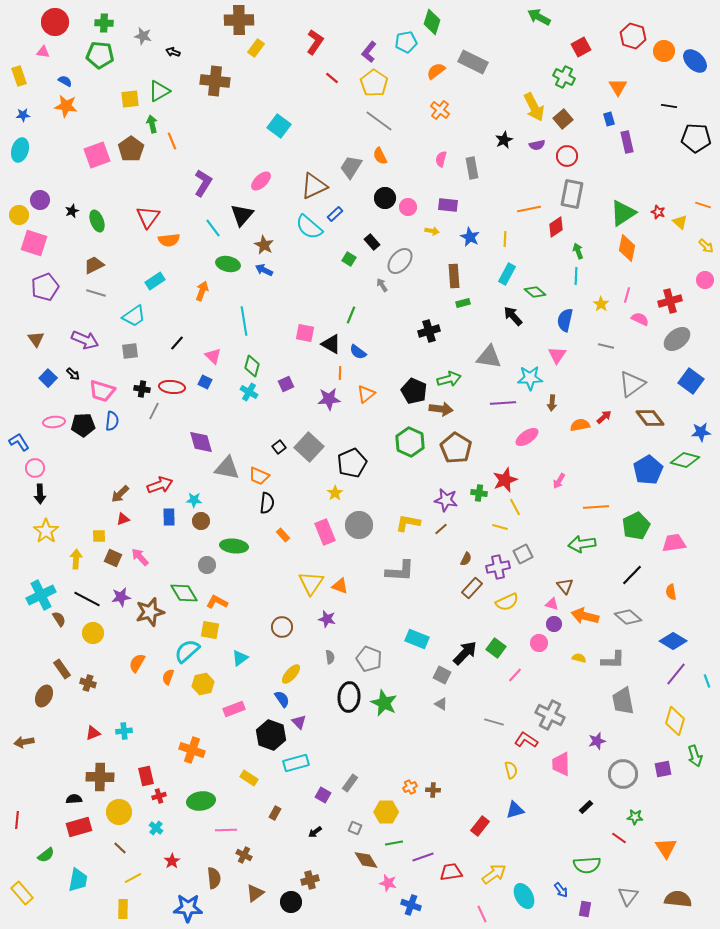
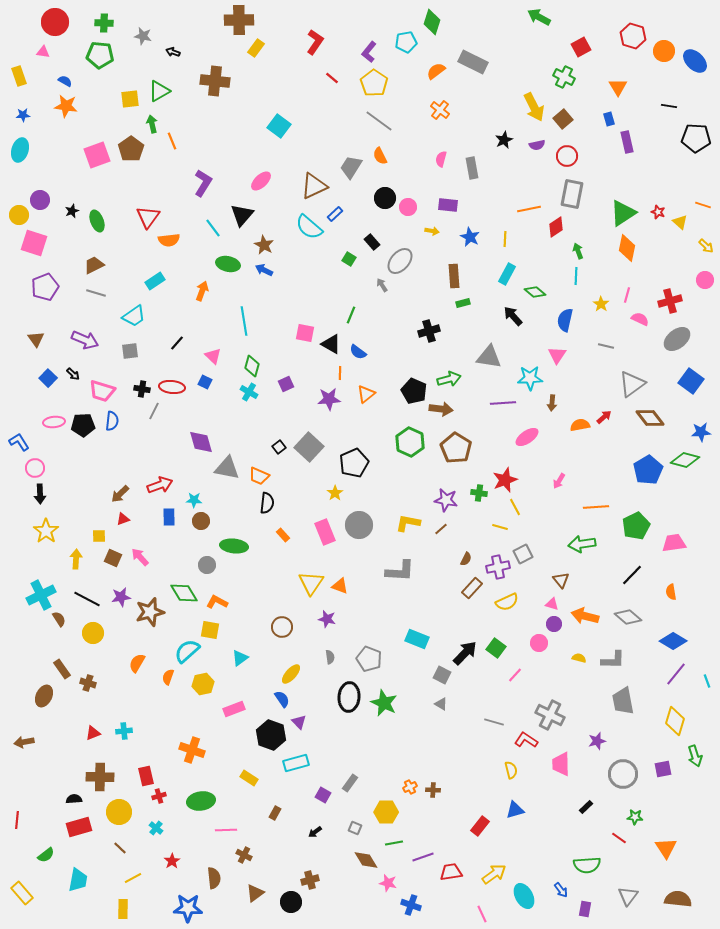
black pentagon at (352, 463): moved 2 px right
brown triangle at (565, 586): moved 4 px left, 6 px up
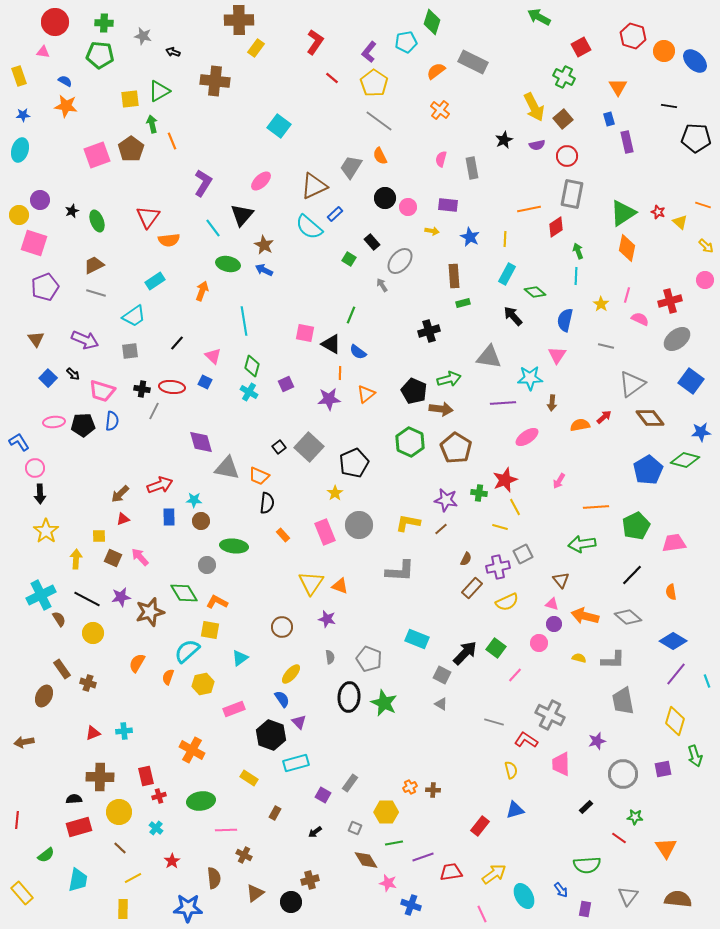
orange cross at (192, 750): rotated 10 degrees clockwise
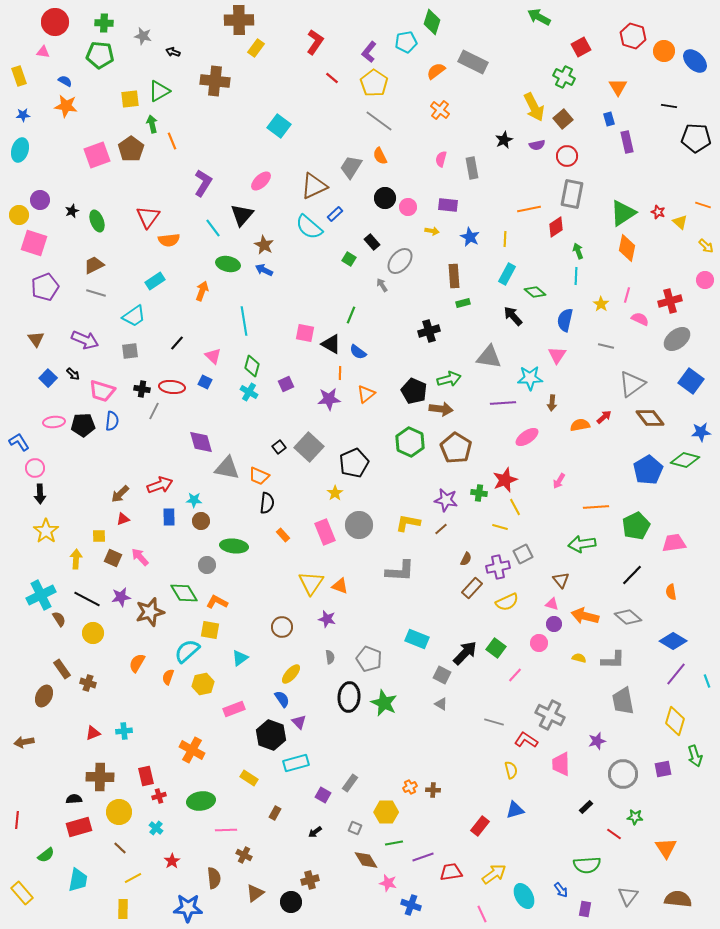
red line at (619, 838): moved 5 px left, 4 px up
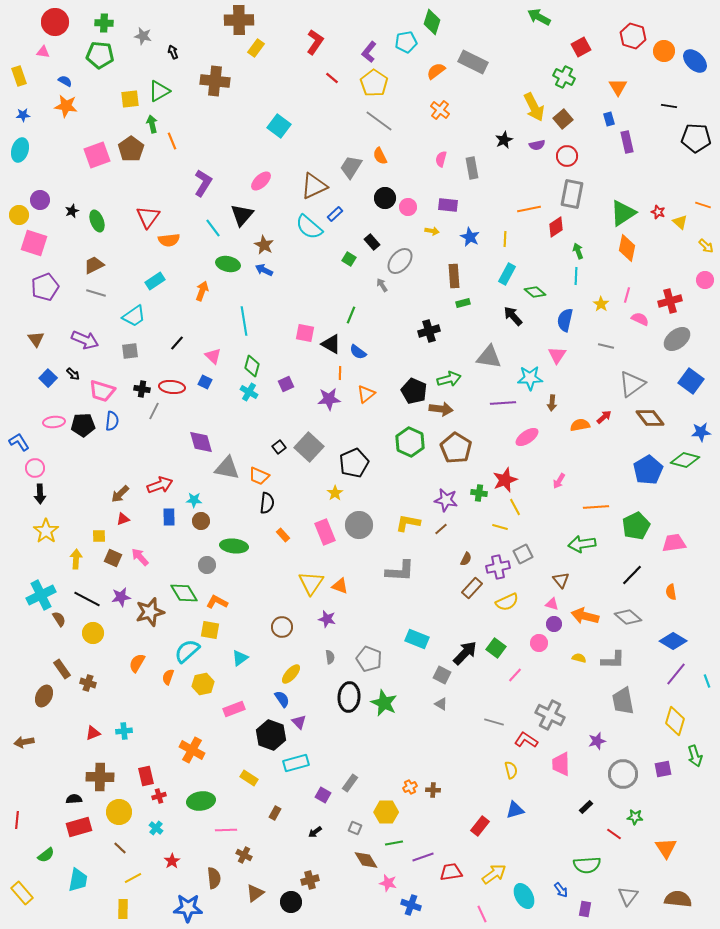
black arrow at (173, 52): rotated 48 degrees clockwise
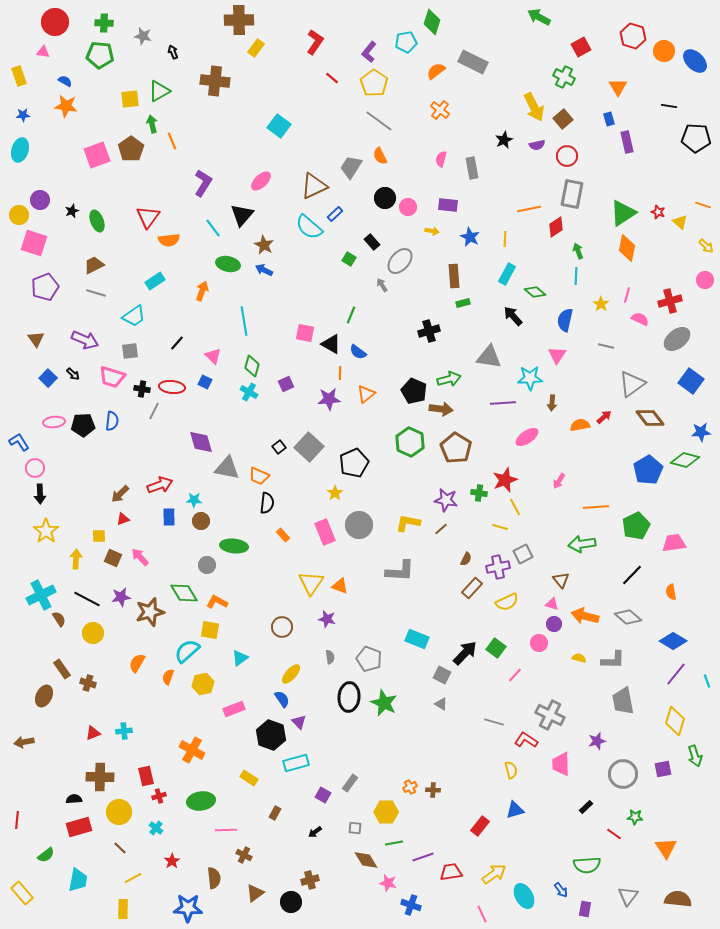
pink trapezoid at (102, 391): moved 10 px right, 14 px up
gray square at (355, 828): rotated 16 degrees counterclockwise
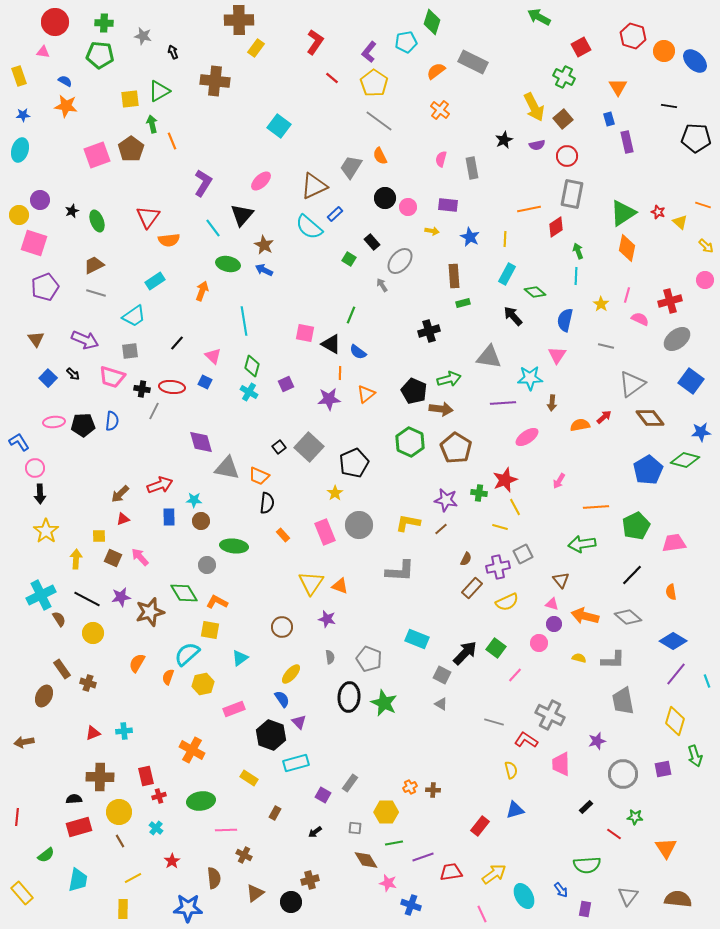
cyan semicircle at (187, 651): moved 3 px down
red line at (17, 820): moved 3 px up
brown line at (120, 848): moved 7 px up; rotated 16 degrees clockwise
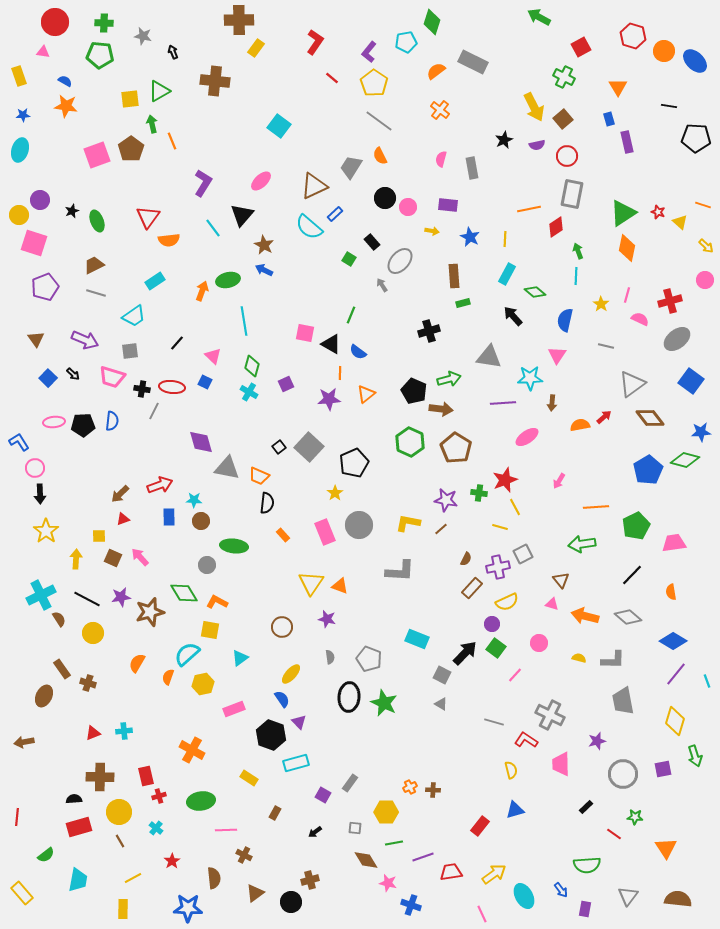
green ellipse at (228, 264): moved 16 px down; rotated 25 degrees counterclockwise
purple circle at (554, 624): moved 62 px left
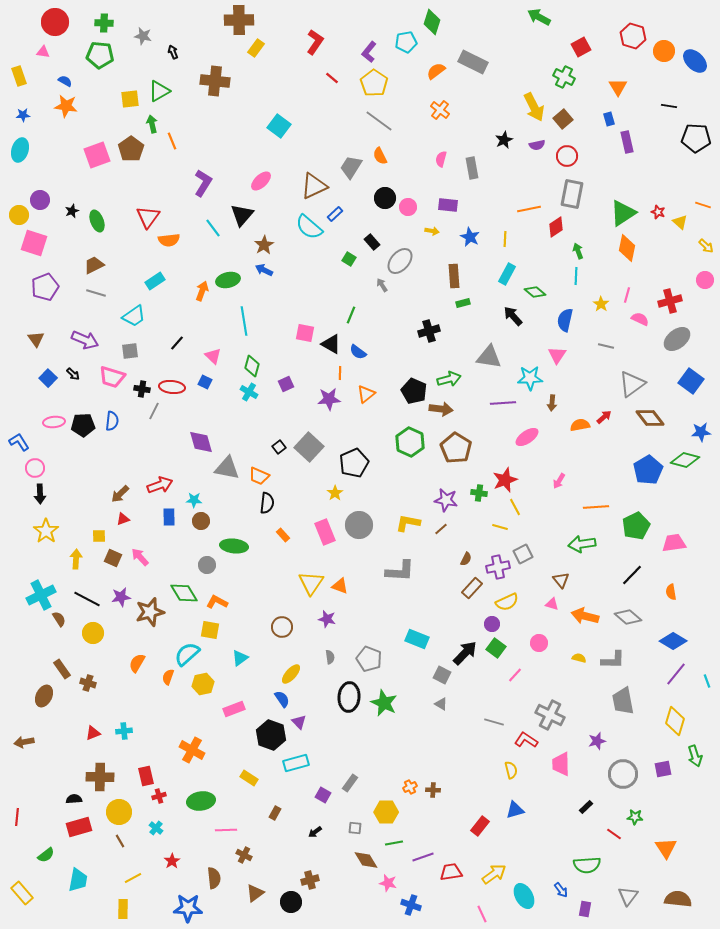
brown star at (264, 245): rotated 12 degrees clockwise
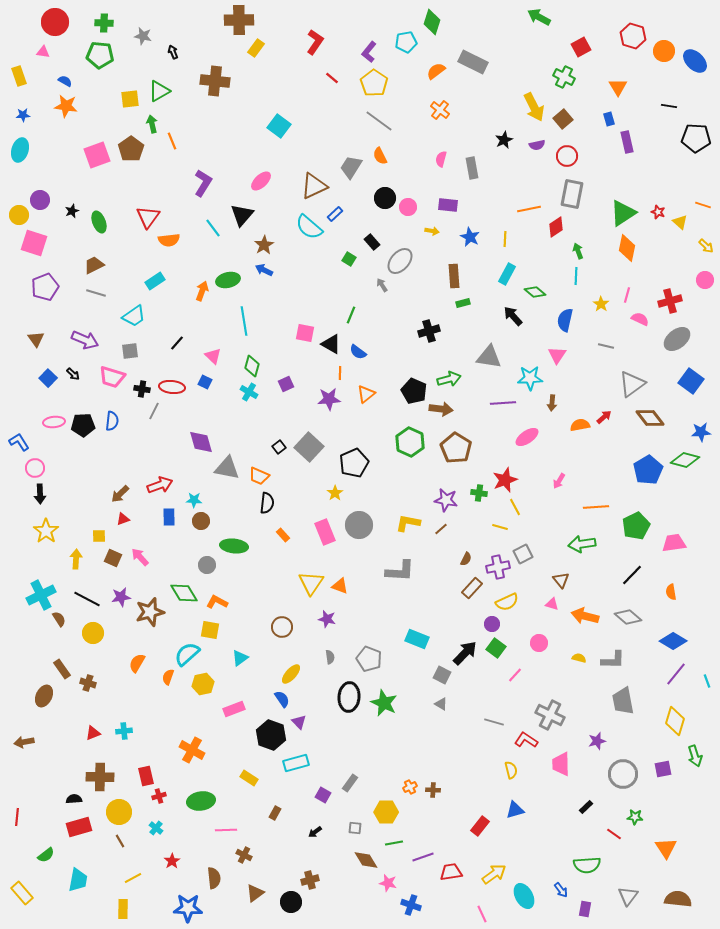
green ellipse at (97, 221): moved 2 px right, 1 px down
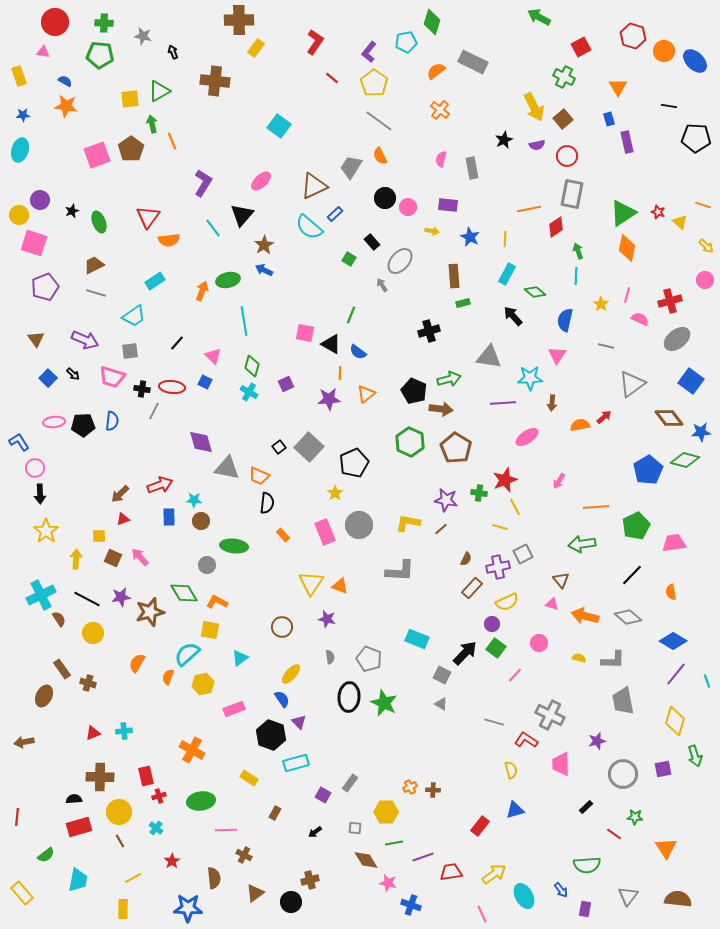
brown diamond at (650, 418): moved 19 px right
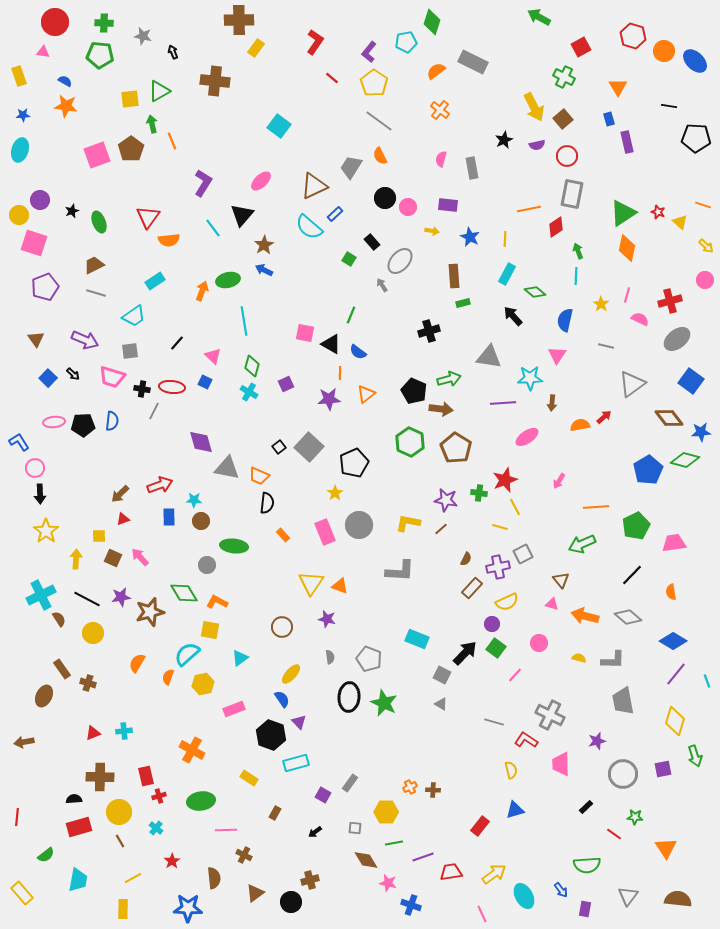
green arrow at (582, 544): rotated 16 degrees counterclockwise
